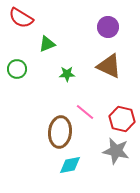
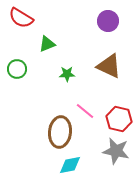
purple circle: moved 6 px up
pink line: moved 1 px up
red hexagon: moved 3 px left
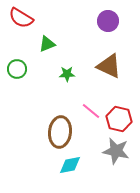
pink line: moved 6 px right
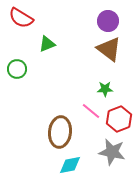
brown triangle: moved 17 px up; rotated 12 degrees clockwise
green star: moved 38 px right, 15 px down
red hexagon: rotated 25 degrees clockwise
gray star: moved 4 px left, 1 px down
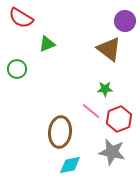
purple circle: moved 17 px right
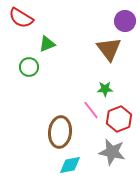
brown triangle: rotated 16 degrees clockwise
green circle: moved 12 px right, 2 px up
pink line: moved 1 px up; rotated 12 degrees clockwise
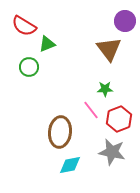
red semicircle: moved 3 px right, 8 px down
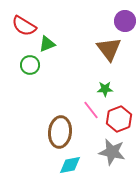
green circle: moved 1 px right, 2 px up
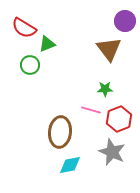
red semicircle: moved 2 px down
pink line: rotated 36 degrees counterclockwise
gray star: rotated 12 degrees clockwise
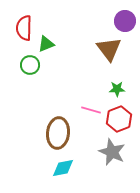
red semicircle: rotated 60 degrees clockwise
green triangle: moved 1 px left
green star: moved 12 px right
brown ellipse: moved 2 px left, 1 px down
cyan diamond: moved 7 px left, 3 px down
